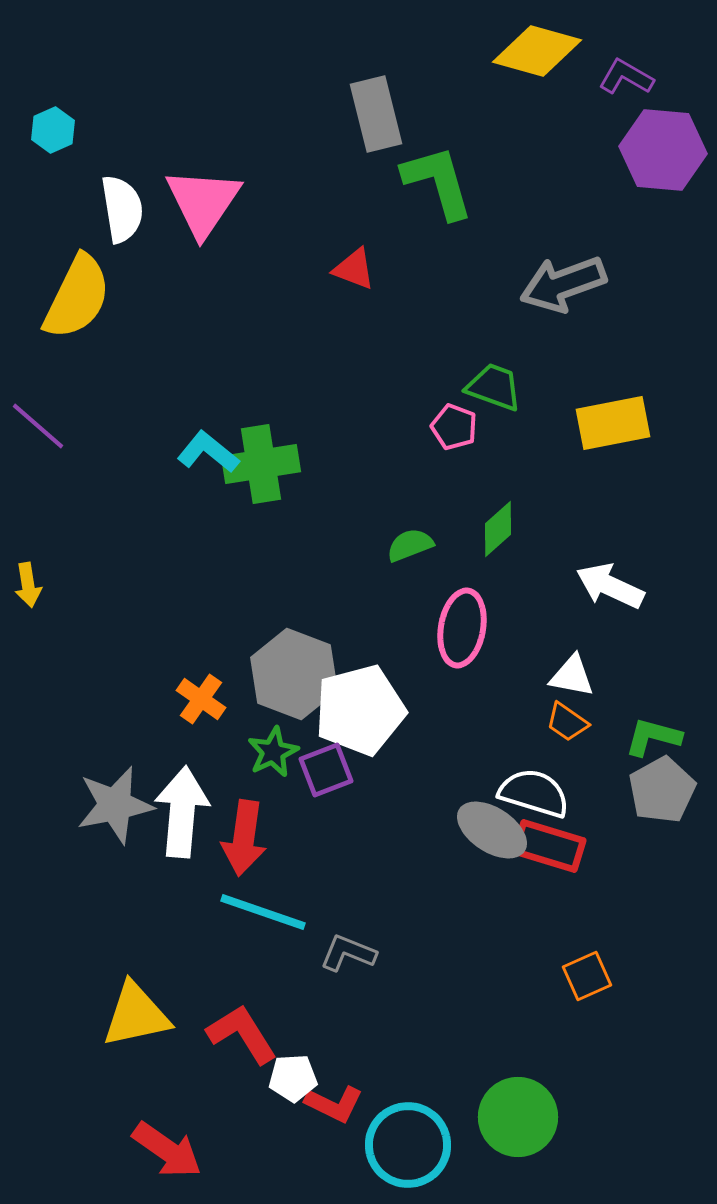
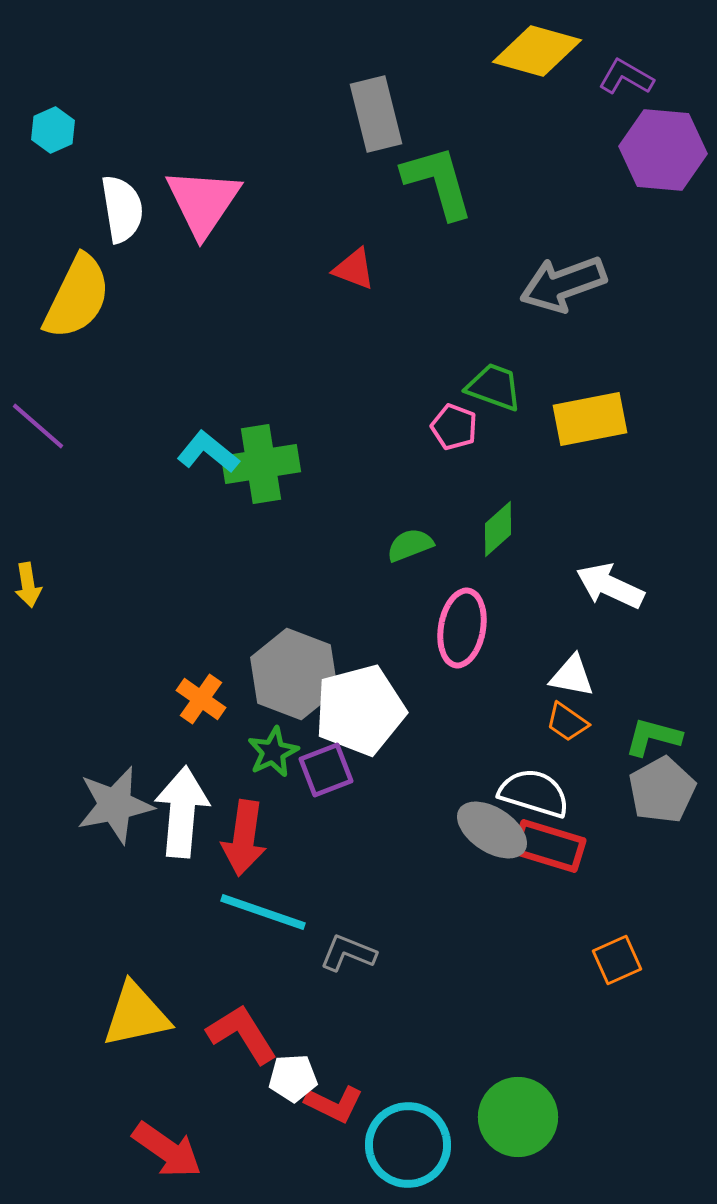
yellow rectangle at (613, 423): moved 23 px left, 4 px up
orange square at (587, 976): moved 30 px right, 16 px up
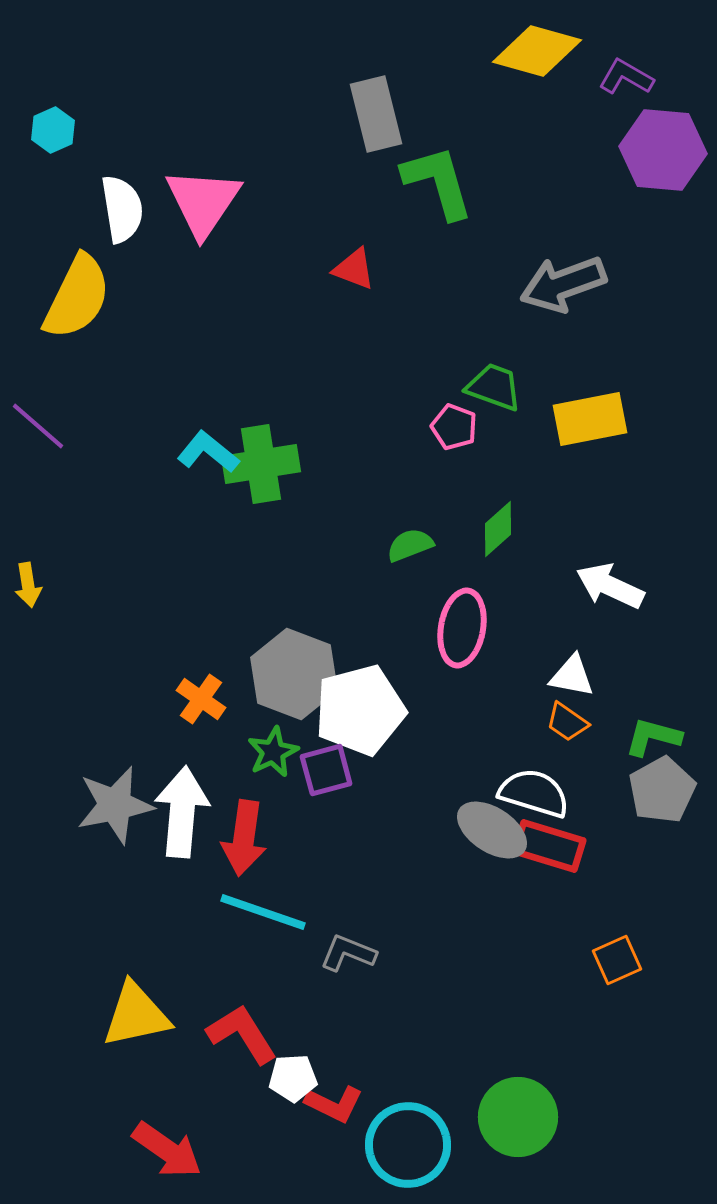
purple square at (326, 770): rotated 6 degrees clockwise
